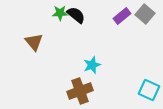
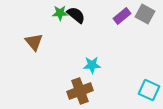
gray square: rotated 12 degrees counterclockwise
cyan star: rotated 18 degrees clockwise
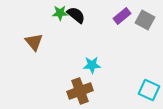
gray square: moved 6 px down
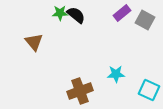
purple rectangle: moved 3 px up
cyan star: moved 24 px right, 9 px down
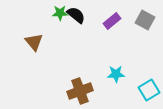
purple rectangle: moved 10 px left, 8 px down
cyan square: rotated 35 degrees clockwise
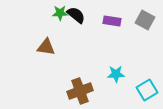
purple rectangle: rotated 48 degrees clockwise
brown triangle: moved 12 px right, 5 px down; rotated 42 degrees counterclockwise
cyan square: moved 2 px left
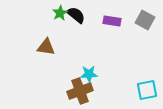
green star: rotated 28 degrees counterclockwise
cyan star: moved 27 px left
cyan square: rotated 20 degrees clockwise
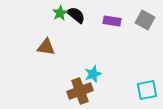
cyan star: moved 4 px right; rotated 18 degrees counterclockwise
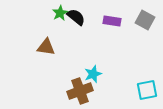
black semicircle: moved 2 px down
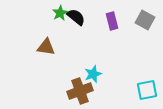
purple rectangle: rotated 66 degrees clockwise
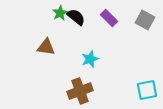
purple rectangle: moved 3 px left, 3 px up; rotated 30 degrees counterclockwise
cyan star: moved 3 px left, 15 px up
